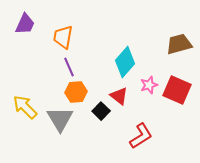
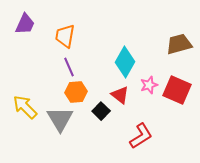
orange trapezoid: moved 2 px right, 1 px up
cyan diamond: rotated 12 degrees counterclockwise
red triangle: moved 1 px right, 1 px up
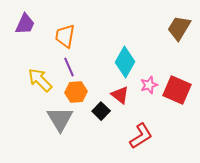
brown trapezoid: moved 16 px up; rotated 44 degrees counterclockwise
yellow arrow: moved 15 px right, 27 px up
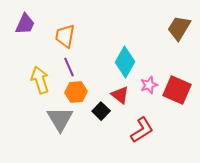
yellow arrow: rotated 28 degrees clockwise
red L-shape: moved 1 px right, 6 px up
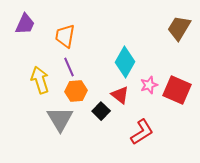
orange hexagon: moved 1 px up
red L-shape: moved 2 px down
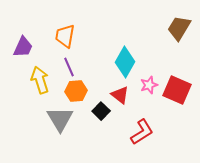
purple trapezoid: moved 2 px left, 23 px down
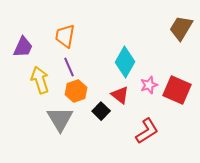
brown trapezoid: moved 2 px right
orange hexagon: rotated 15 degrees counterclockwise
red L-shape: moved 5 px right, 1 px up
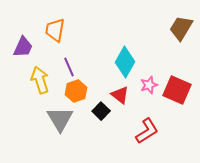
orange trapezoid: moved 10 px left, 6 px up
